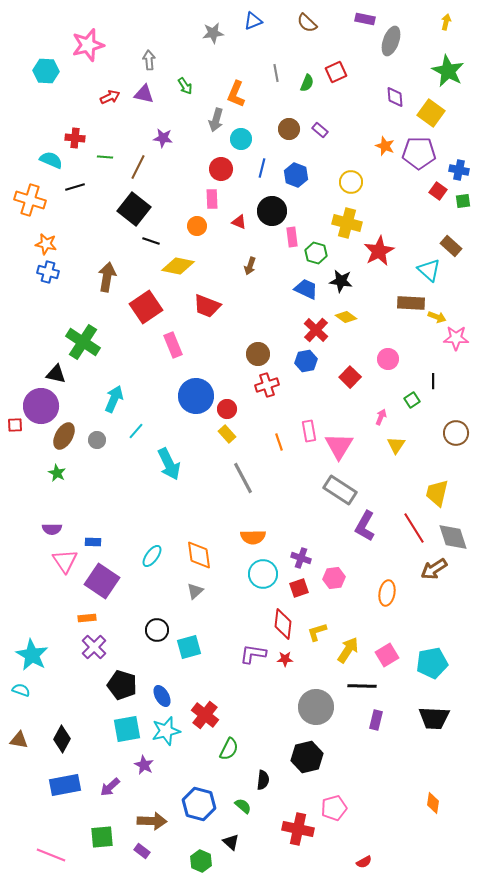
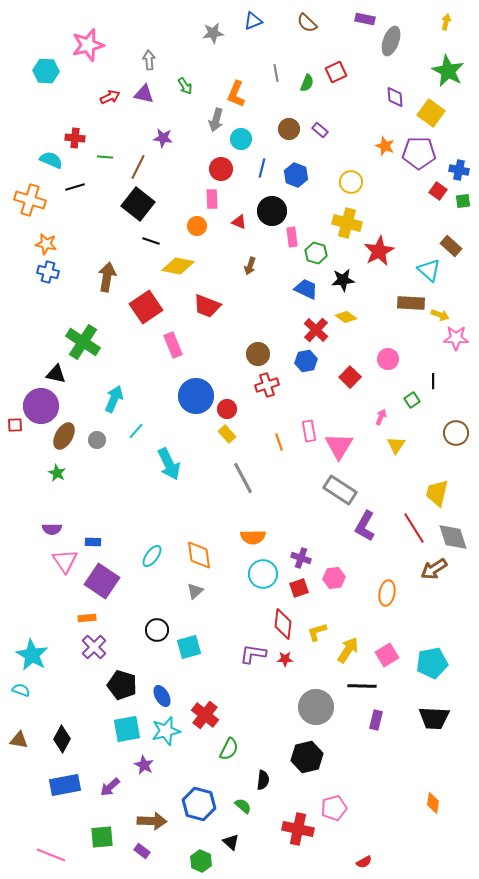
black square at (134, 209): moved 4 px right, 5 px up
black star at (341, 281): moved 2 px right, 1 px up; rotated 15 degrees counterclockwise
yellow arrow at (437, 317): moved 3 px right, 2 px up
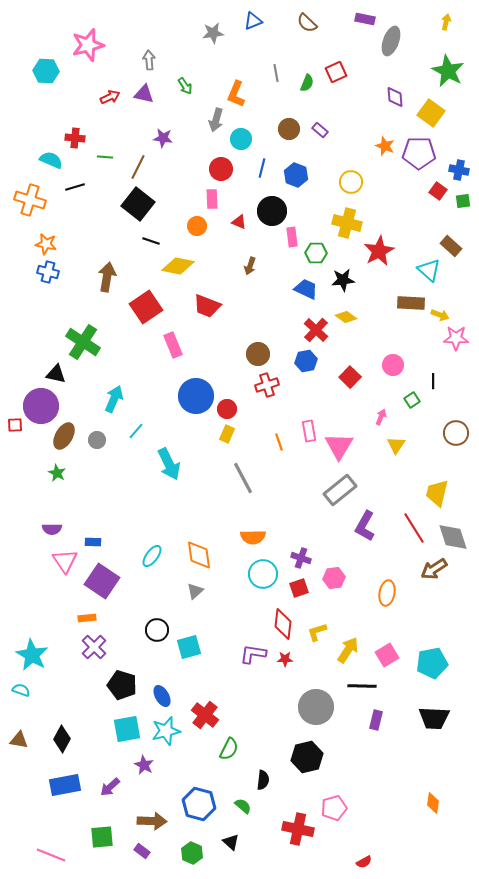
green hexagon at (316, 253): rotated 15 degrees counterclockwise
pink circle at (388, 359): moved 5 px right, 6 px down
yellow rectangle at (227, 434): rotated 66 degrees clockwise
gray rectangle at (340, 490): rotated 72 degrees counterclockwise
green hexagon at (201, 861): moved 9 px left, 8 px up
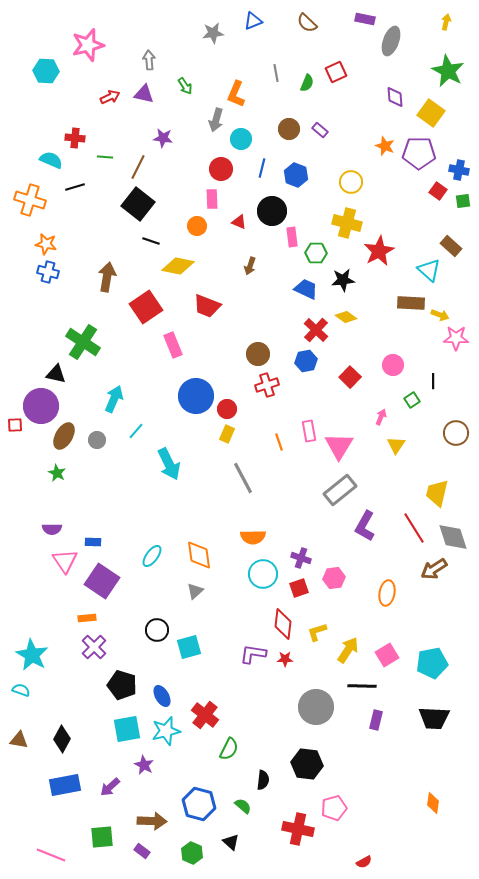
black hexagon at (307, 757): moved 7 px down; rotated 20 degrees clockwise
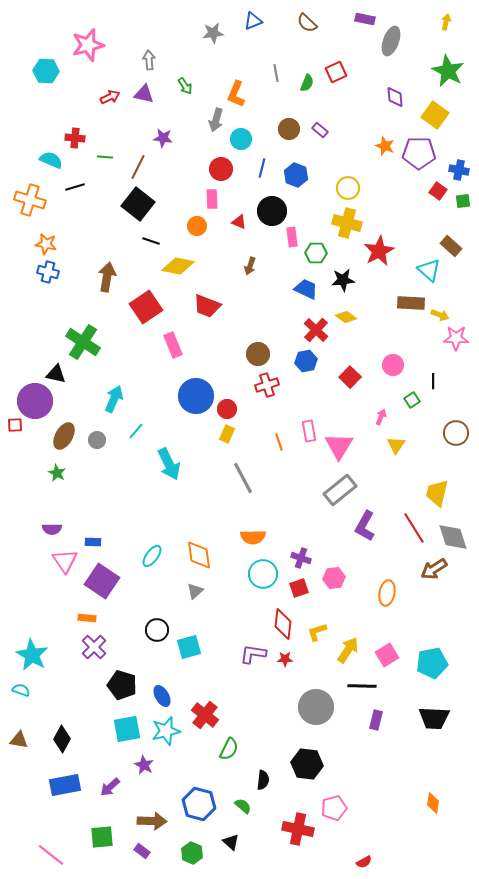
yellow square at (431, 113): moved 4 px right, 2 px down
yellow circle at (351, 182): moved 3 px left, 6 px down
purple circle at (41, 406): moved 6 px left, 5 px up
orange rectangle at (87, 618): rotated 12 degrees clockwise
pink line at (51, 855): rotated 16 degrees clockwise
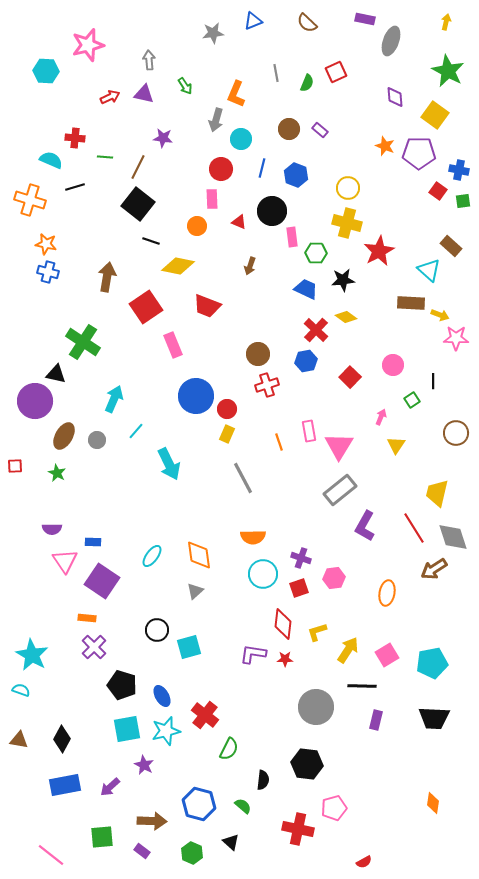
red square at (15, 425): moved 41 px down
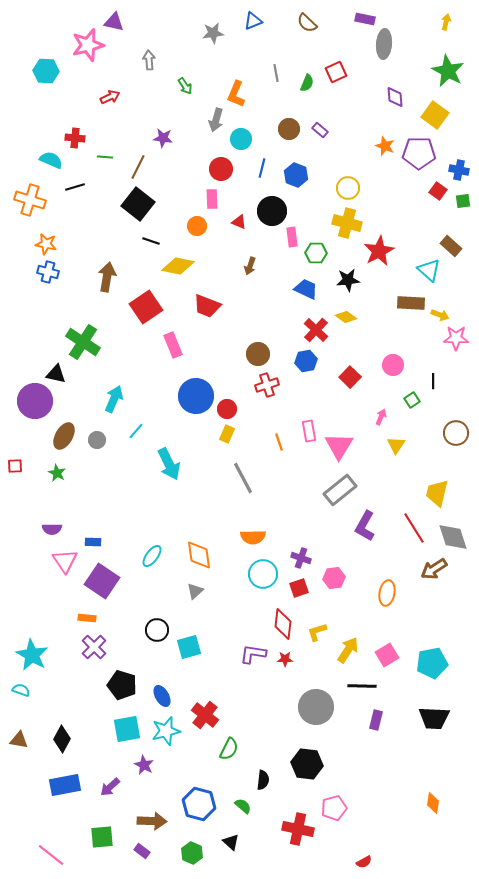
gray ellipse at (391, 41): moved 7 px left, 3 px down; rotated 16 degrees counterclockwise
purple triangle at (144, 94): moved 30 px left, 72 px up
black star at (343, 280): moved 5 px right
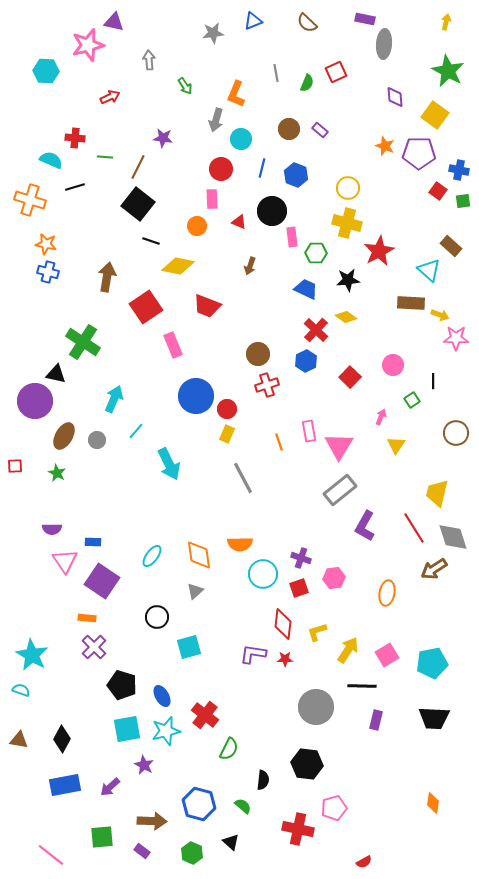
blue hexagon at (306, 361): rotated 15 degrees counterclockwise
orange semicircle at (253, 537): moved 13 px left, 7 px down
black circle at (157, 630): moved 13 px up
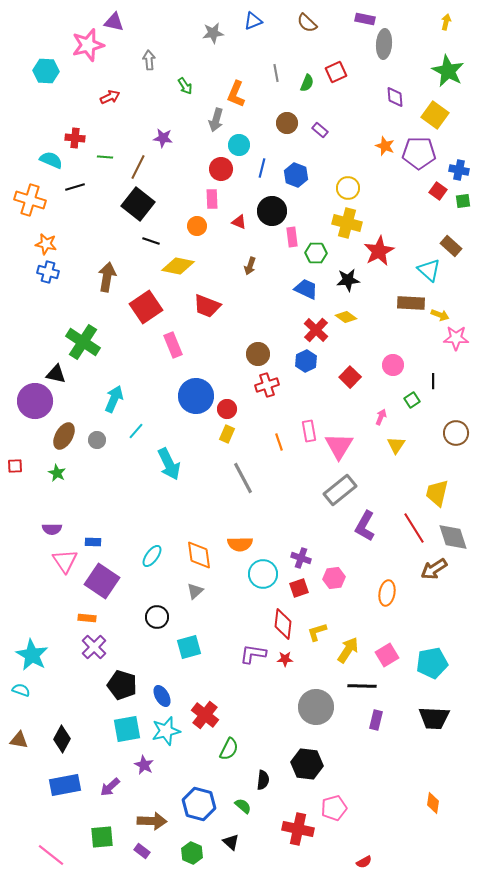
brown circle at (289, 129): moved 2 px left, 6 px up
cyan circle at (241, 139): moved 2 px left, 6 px down
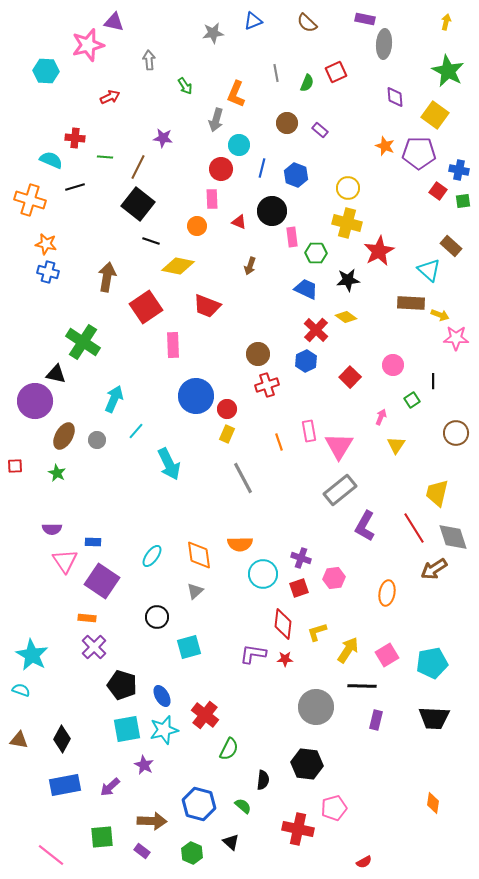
pink rectangle at (173, 345): rotated 20 degrees clockwise
cyan star at (166, 731): moved 2 px left, 1 px up
